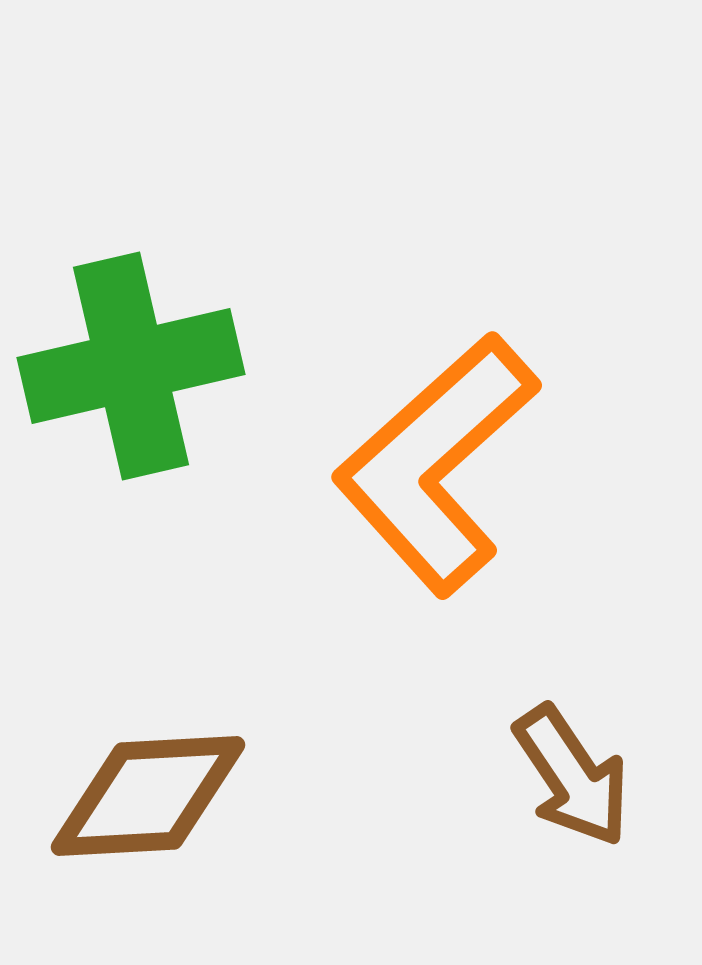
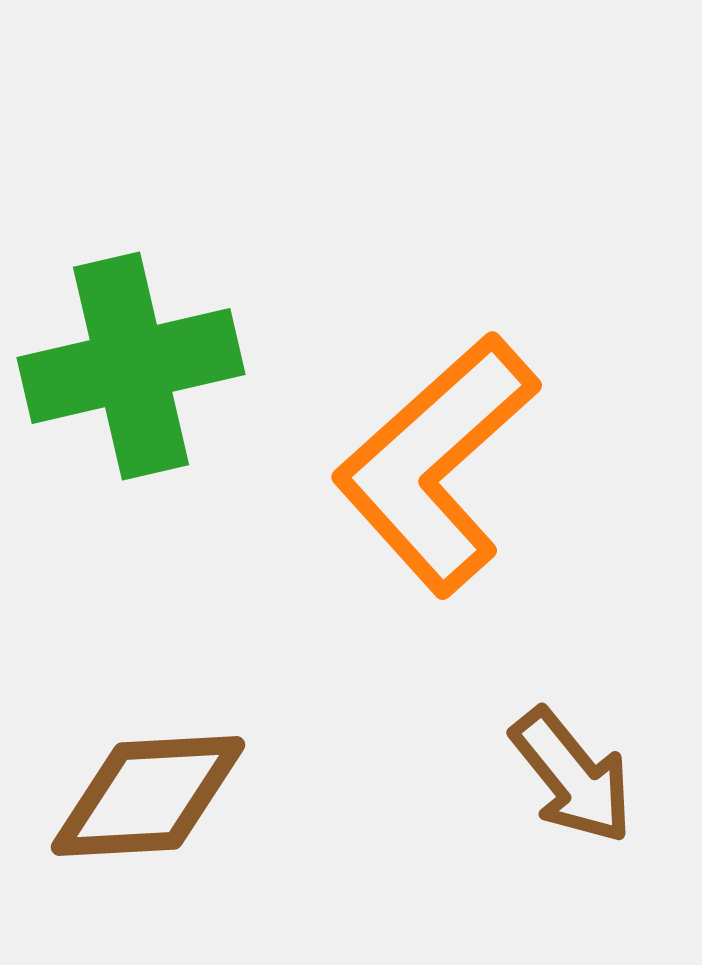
brown arrow: rotated 5 degrees counterclockwise
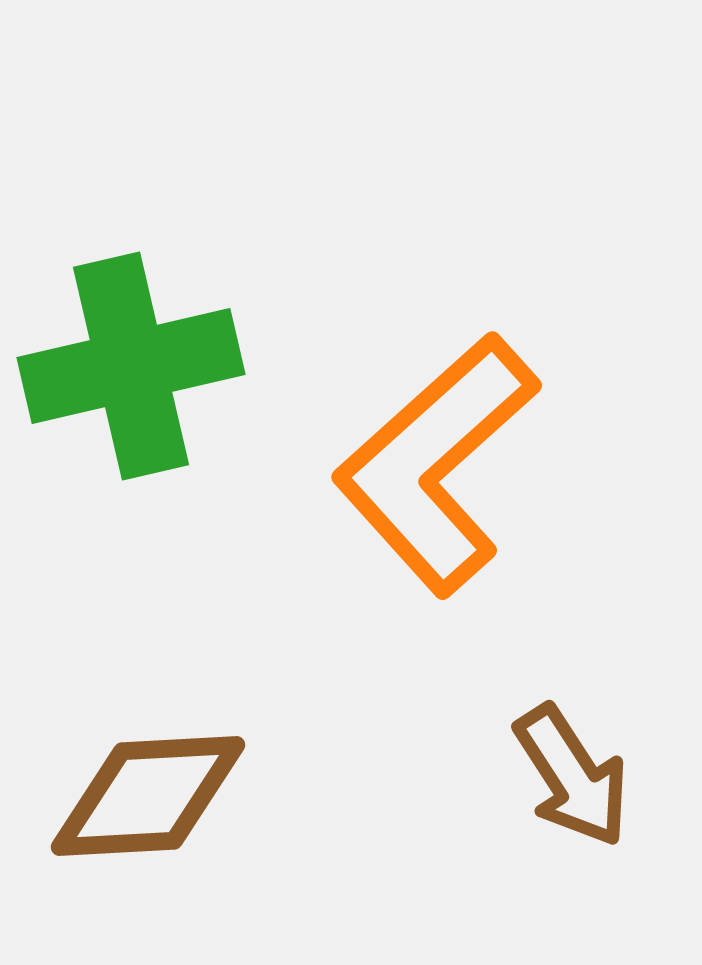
brown arrow: rotated 6 degrees clockwise
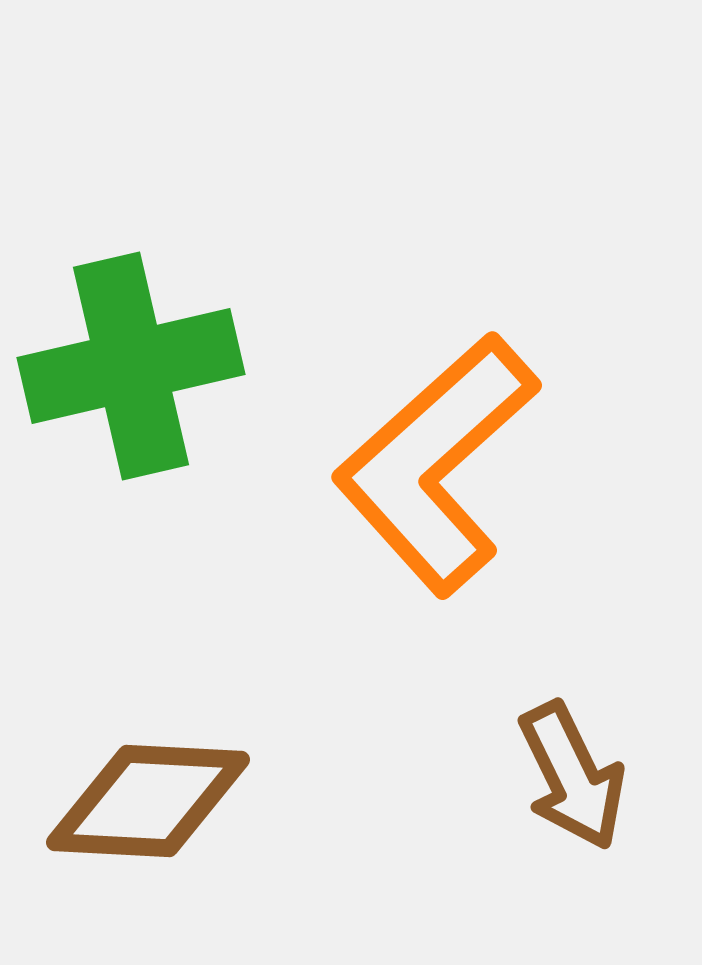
brown arrow: rotated 7 degrees clockwise
brown diamond: moved 5 px down; rotated 6 degrees clockwise
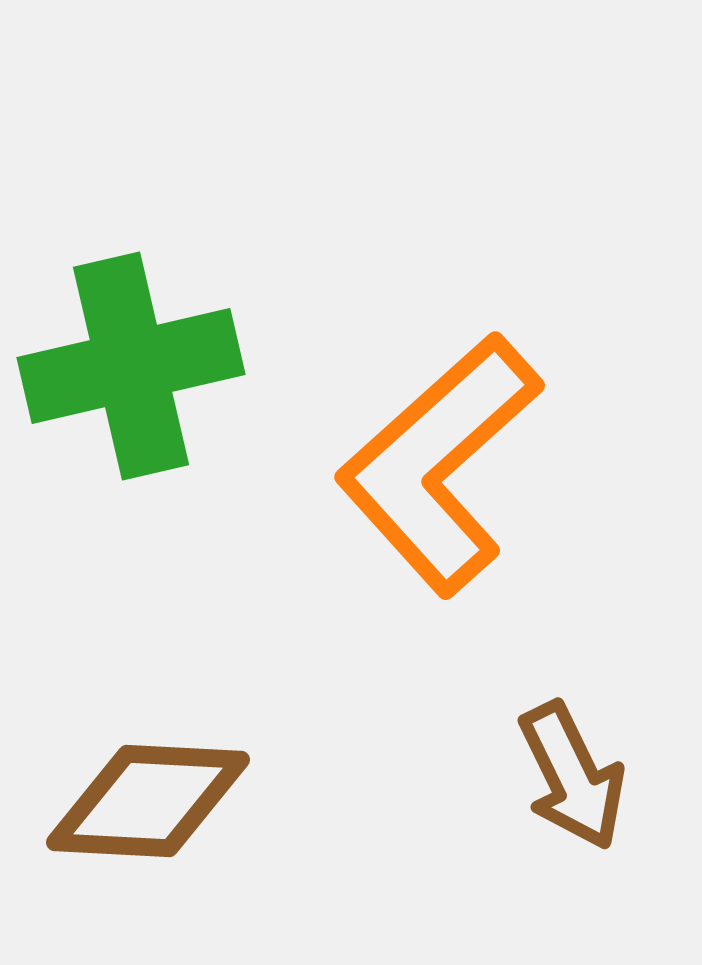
orange L-shape: moved 3 px right
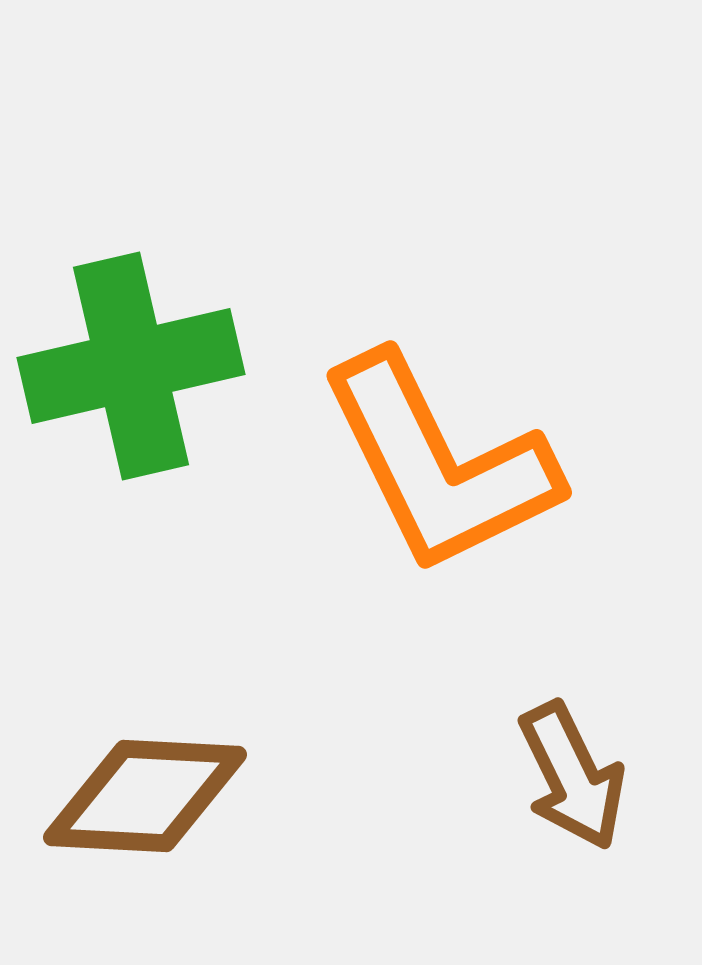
orange L-shape: rotated 74 degrees counterclockwise
brown diamond: moved 3 px left, 5 px up
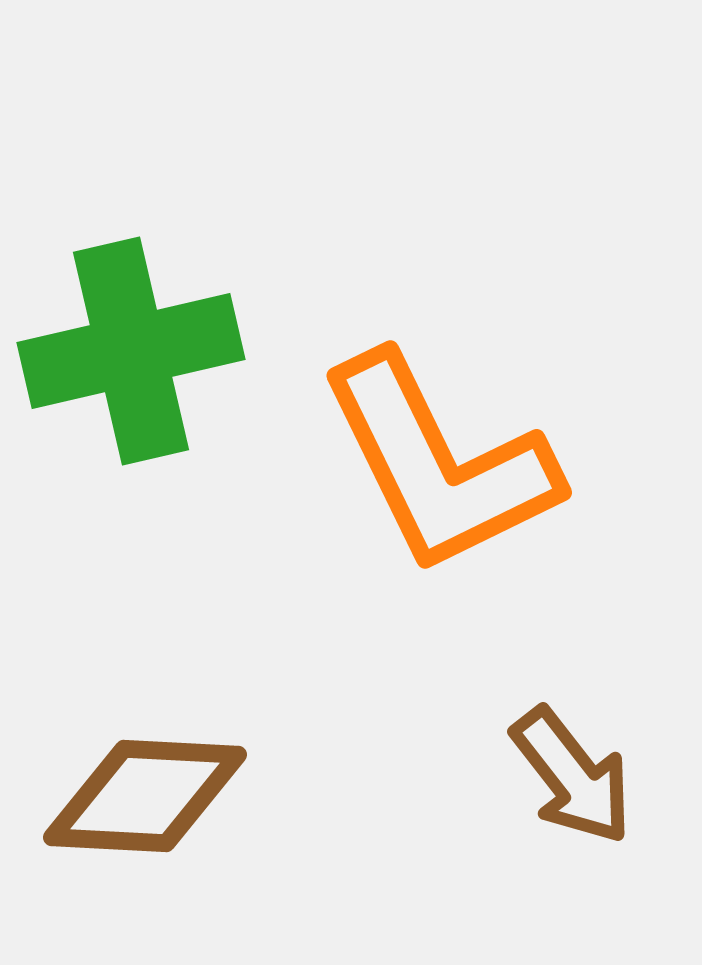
green cross: moved 15 px up
brown arrow: rotated 12 degrees counterclockwise
